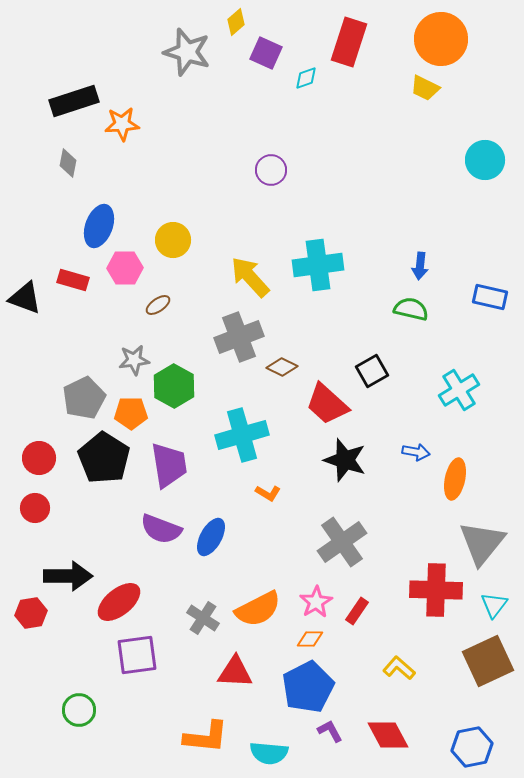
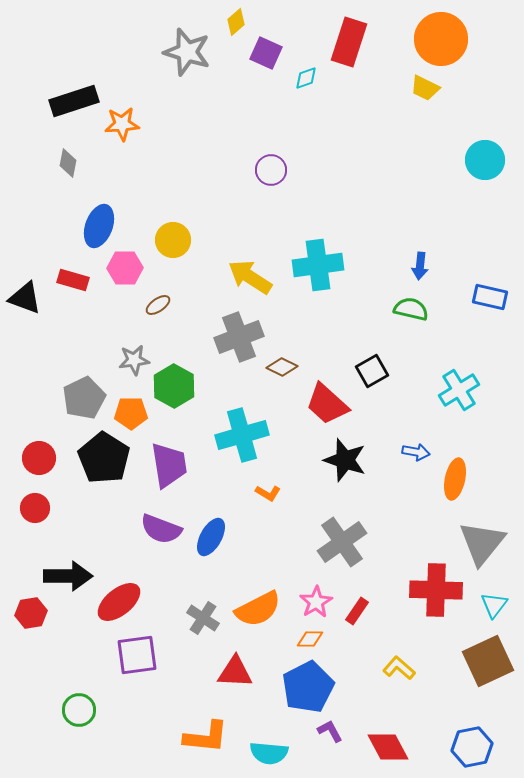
yellow arrow at (250, 277): rotated 15 degrees counterclockwise
red diamond at (388, 735): moved 12 px down
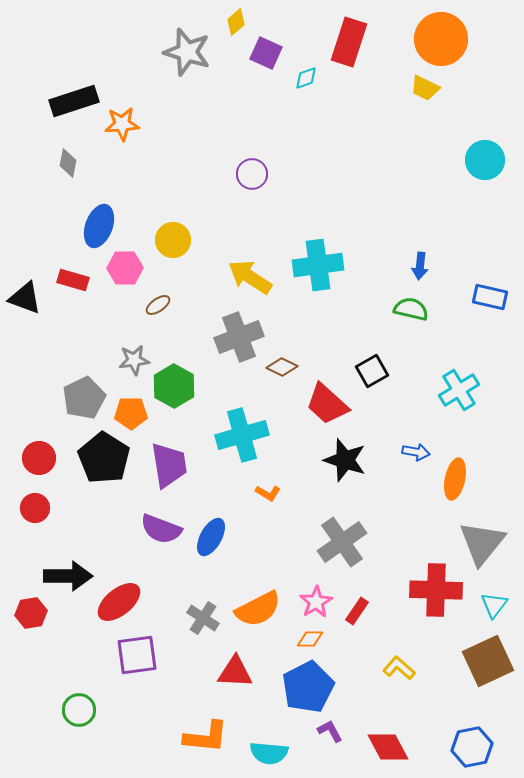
purple circle at (271, 170): moved 19 px left, 4 px down
